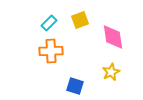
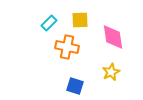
yellow square: rotated 18 degrees clockwise
orange cross: moved 16 px right, 4 px up; rotated 15 degrees clockwise
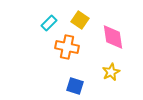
yellow square: rotated 36 degrees clockwise
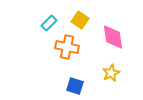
yellow star: moved 1 px down
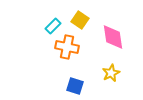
cyan rectangle: moved 4 px right, 3 px down
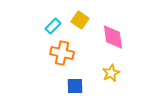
orange cross: moved 5 px left, 6 px down
blue square: rotated 18 degrees counterclockwise
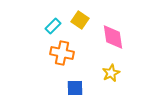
blue square: moved 2 px down
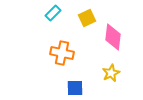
yellow square: moved 7 px right, 2 px up; rotated 30 degrees clockwise
cyan rectangle: moved 13 px up
pink diamond: rotated 16 degrees clockwise
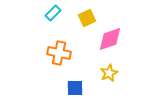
pink diamond: moved 3 px left, 2 px down; rotated 64 degrees clockwise
orange cross: moved 3 px left
yellow star: moved 2 px left
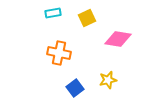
cyan rectangle: rotated 35 degrees clockwise
pink diamond: moved 8 px right; rotated 28 degrees clockwise
yellow star: moved 1 px left, 7 px down; rotated 12 degrees clockwise
blue square: rotated 36 degrees counterclockwise
